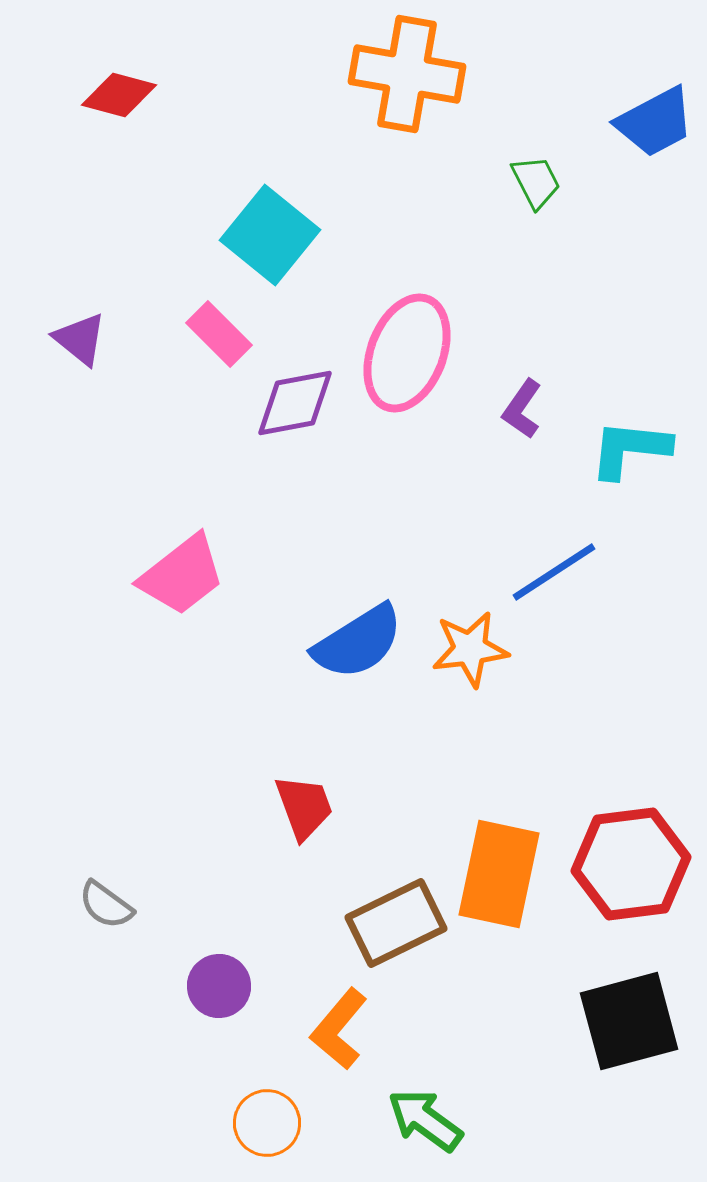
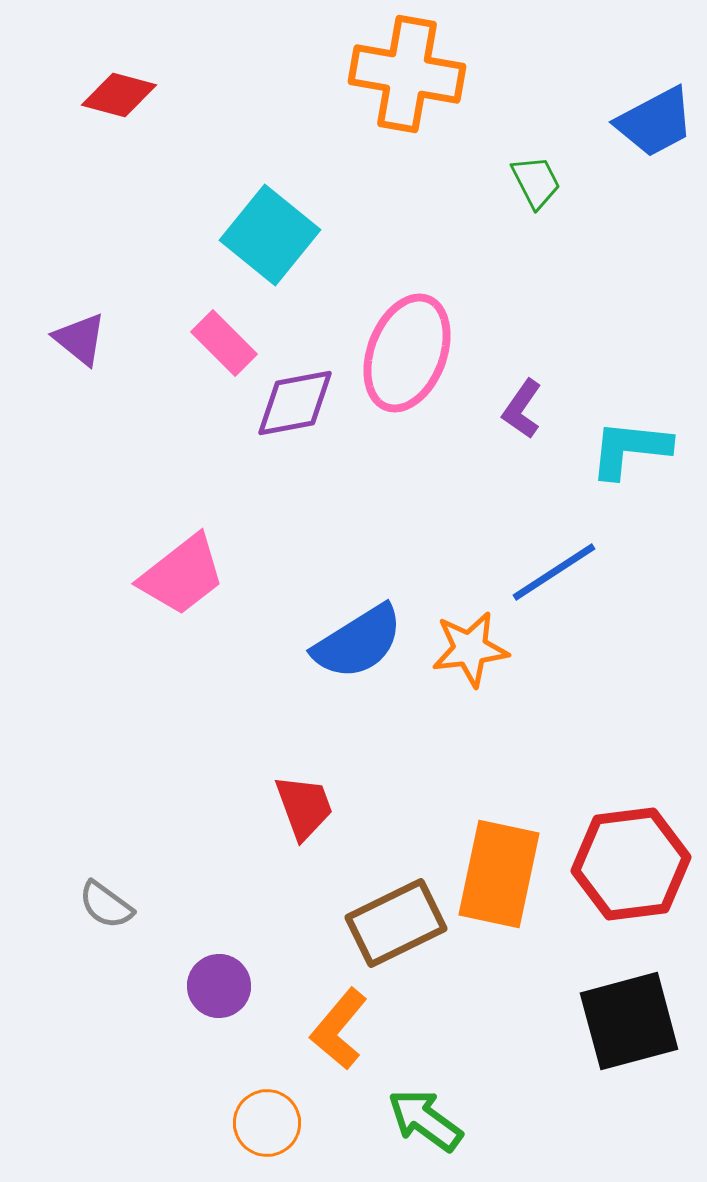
pink rectangle: moved 5 px right, 9 px down
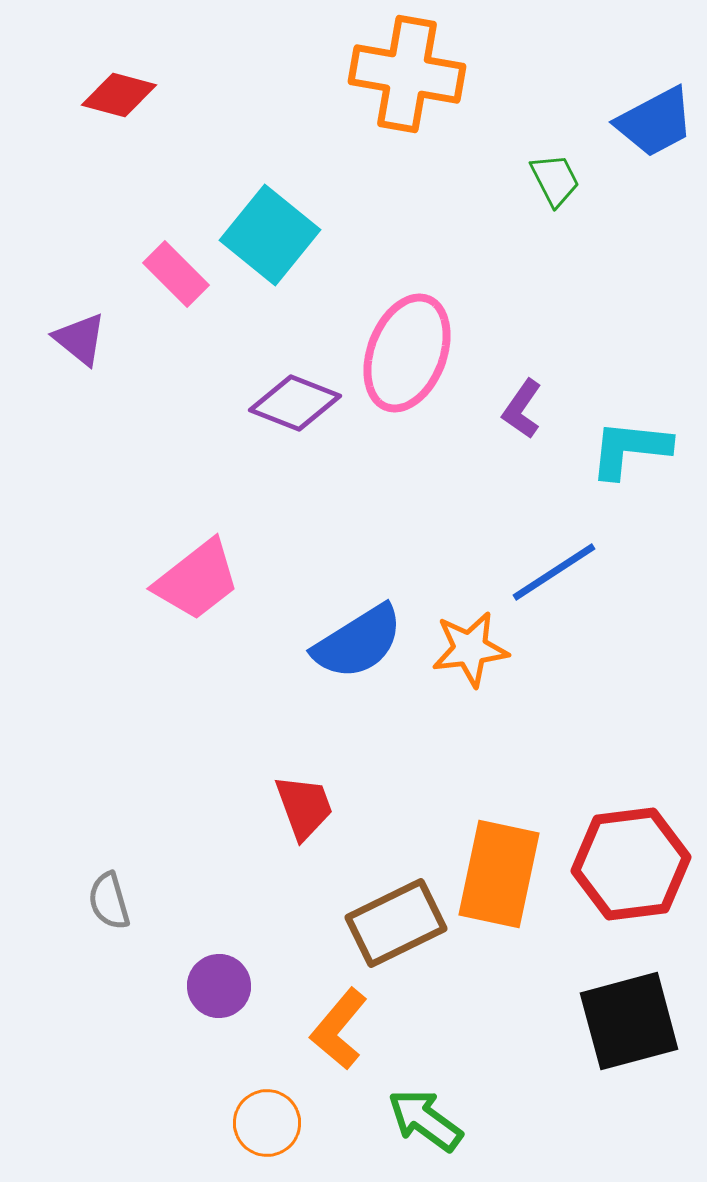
green trapezoid: moved 19 px right, 2 px up
pink rectangle: moved 48 px left, 69 px up
purple diamond: rotated 32 degrees clockwise
pink trapezoid: moved 15 px right, 5 px down
gray semicircle: moved 3 px right, 4 px up; rotated 38 degrees clockwise
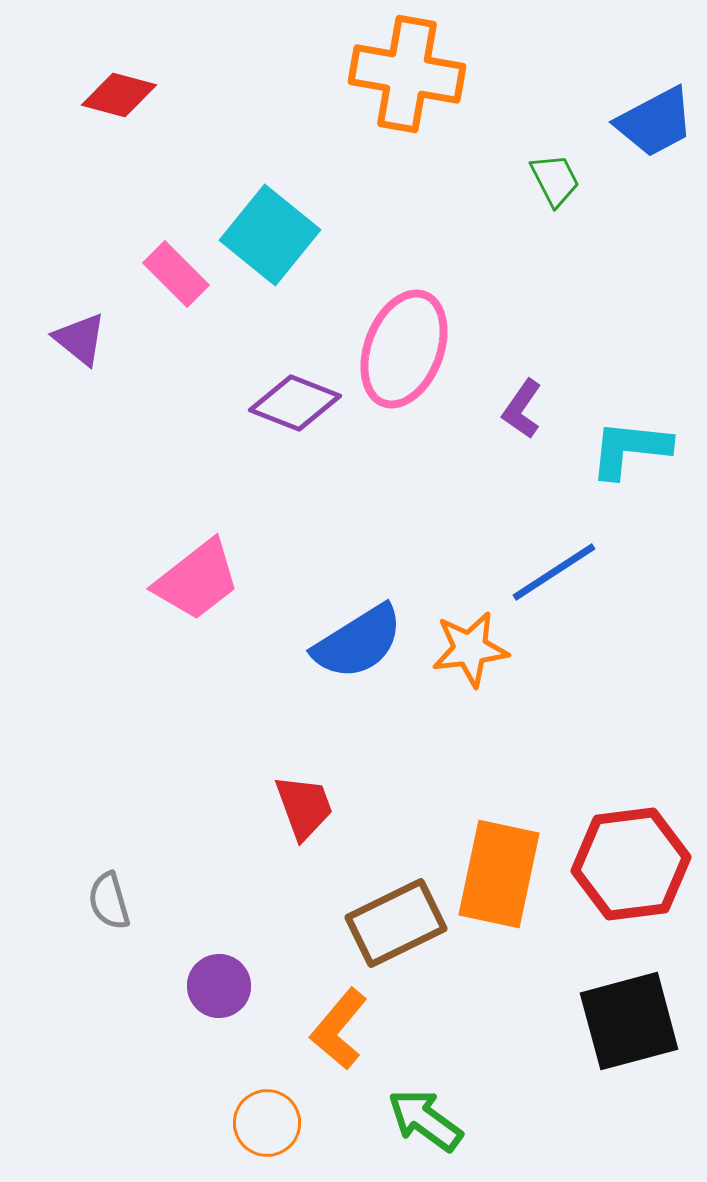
pink ellipse: moved 3 px left, 4 px up
